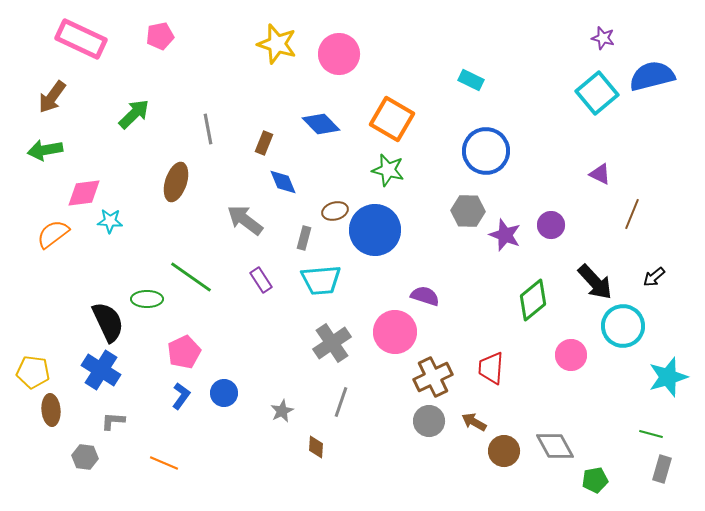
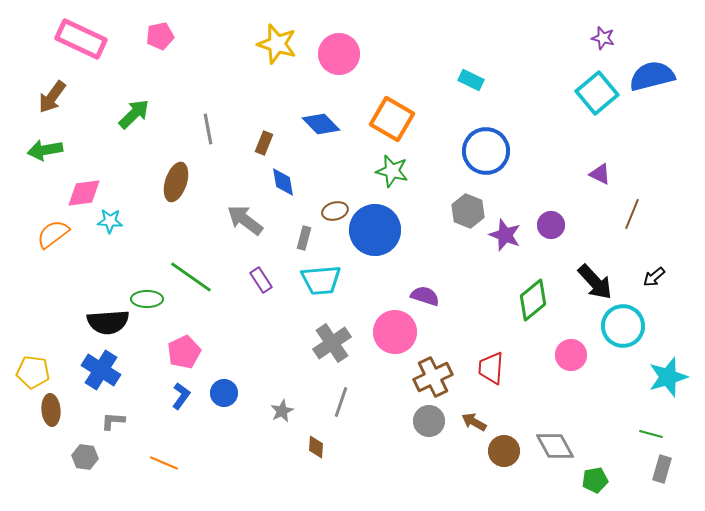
green star at (388, 170): moved 4 px right, 1 px down
blue diamond at (283, 182): rotated 12 degrees clockwise
gray hexagon at (468, 211): rotated 20 degrees clockwise
black semicircle at (108, 322): rotated 111 degrees clockwise
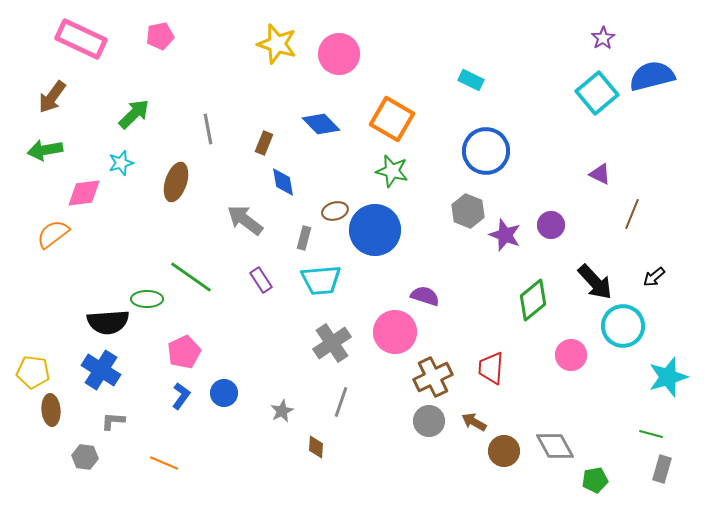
purple star at (603, 38): rotated 25 degrees clockwise
cyan star at (110, 221): moved 11 px right, 58 px up; rotated 20 degrees counterclockwise
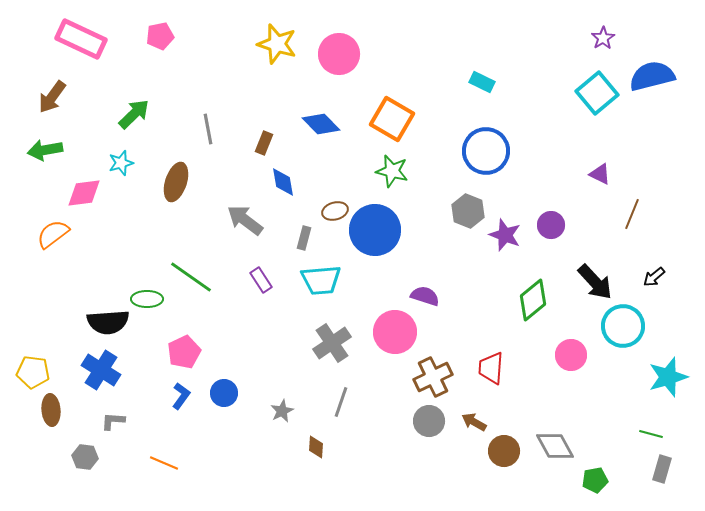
cyan rectangle at (471, 80): moved 11 px right, 2 px down
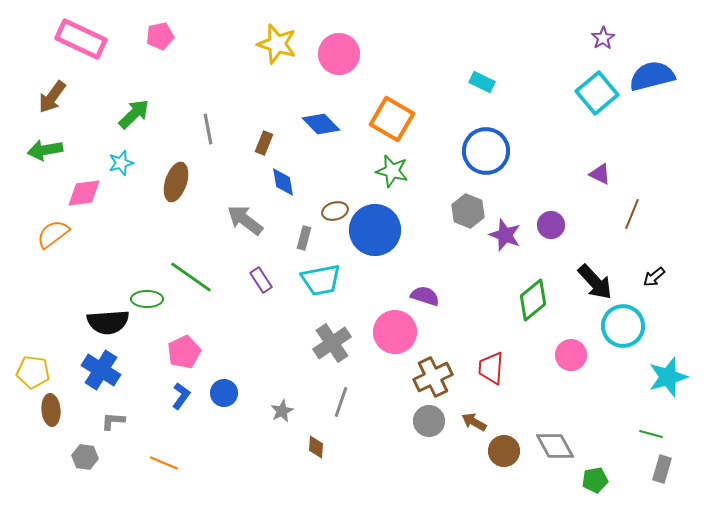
cyan trapezoid at (321, 280): rotated 6 degrees counterclockwise
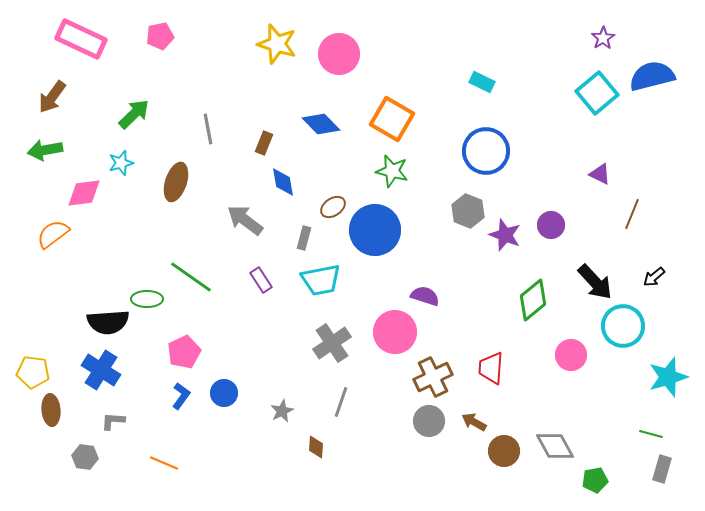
brown ellipse at (335, 211): moved 2 px left, 4 px up; rotated 20 degrees counterclockwise
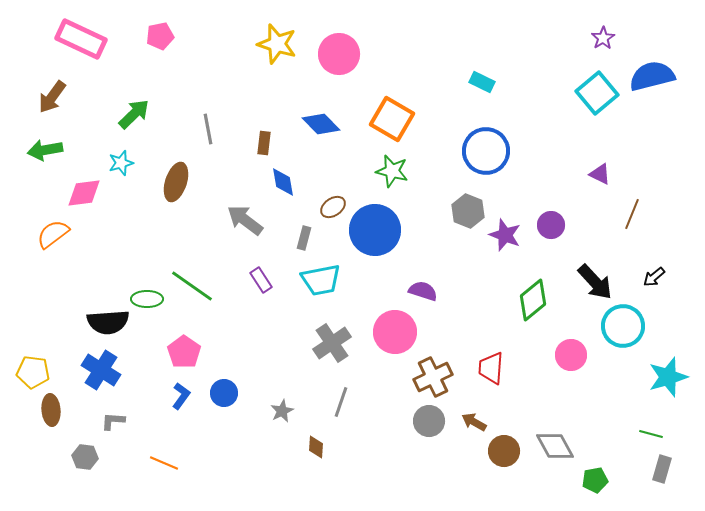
brown rectangle at (264, 143): rotated 15 degrees counterclockwise
green line at (191, 277): moved 1 px right, 9 px down
purple semicircle at (425, 296): moved 2 px left, 5 px up
pink pentagon at (184, 352): rotated 12 degrees counterclockwise
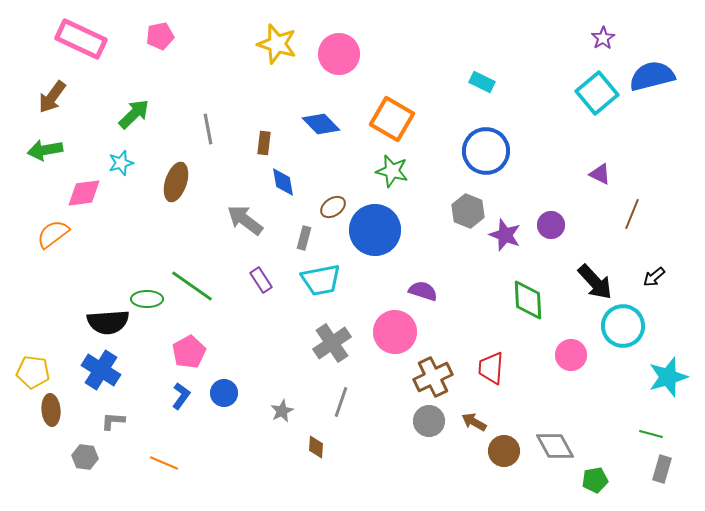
green diamond at (533, 300): moved 5 px left; rotated 54 degrees counterclockwise
pink pentagon at (184, 352): moved 5 px right; rotated 8 degrees clockwise
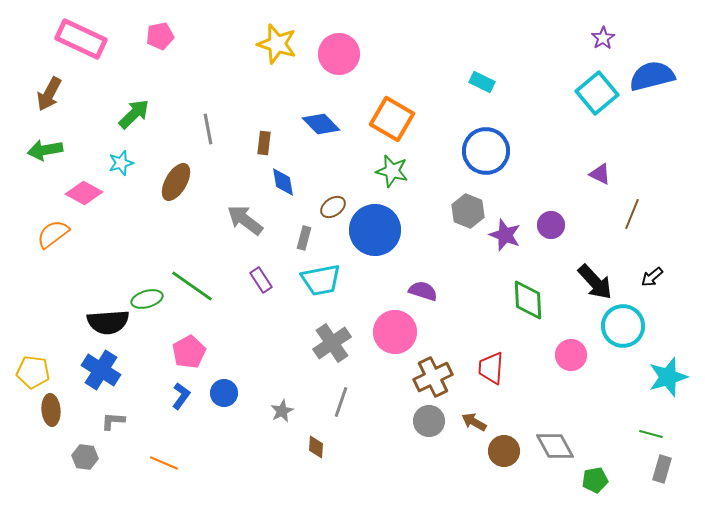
brown arrow at (52, 97): moved 3 px left, 3 px up; rotated 8 degrees counterclockwise
brown ellipse at (176, 182): rotated 12 degrees clockwise
pink diamond at (84, 193): rotated 36 degrees clockwise
black arrow at (654, 277): moved 2 px left
green ellipse at (147, 299): rotated 16 degrees counterclockwise
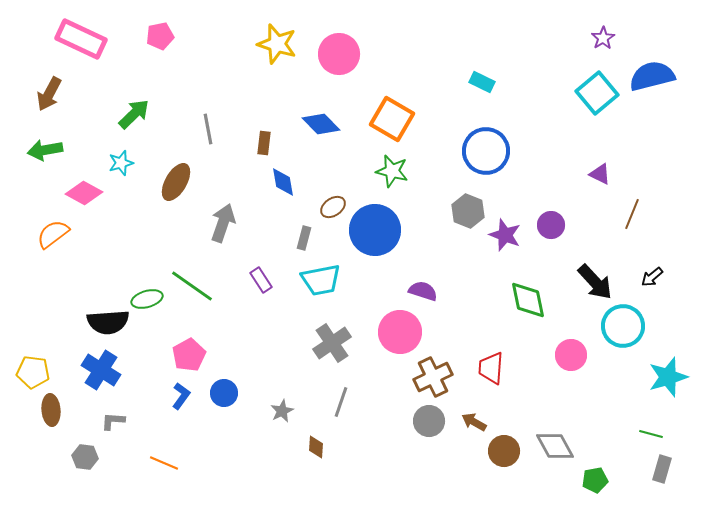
gray arrow at (245, 220): moved 22 px left, 3 px down; rotated 72 degrees clockwise
green diamond at (528, 300): rotated 9 degrees counterclockwise
pink circle at (395, 332): moved 5 px right
pink pentagon at (189, 352): moved 3 px down
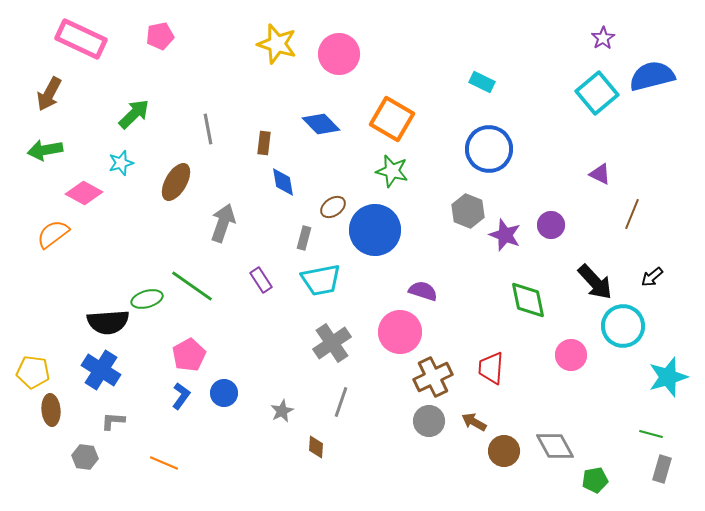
blue circle at (486, 151): moved 3 px right, 2 px up
